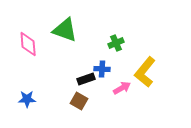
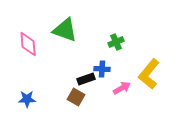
green cross: moved 1 px up
yellow L-shape: moved 4 px right, 2 px down
brown square: moved 3 px left, 4 px up
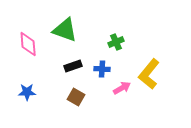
black rectangle: moved 13 px left, 13 px up
blue star: moved 7 px up
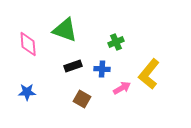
brown square: moved 6 px right, 2 px down
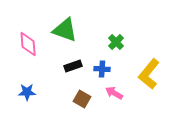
green cross: rotated 21 degrees counterclockwise
pink arrow: moved 8 px left, 5 px down; rotated 120 degrees counterclockwise
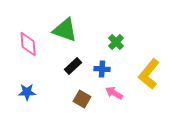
black rectangle: rotated 24 degrees counterclockwise
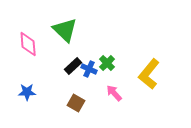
green triangle: rotated 24 degrees clockwise
green cross: moved 9 px left, 21 px down
blue cross: moved 13 px left; rotated 21 degrees clockwise
pink arrow: rotated 18 degrees clockwise
brown square: moved 6 px left, 4 px down
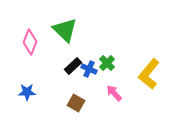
pink diamond: moved 2 px right, 2 px up; rotated 25 degrees clockwise
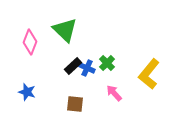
blue cross: moved 2 px left, 1 px up
blue star: rotated 18 degrees clockwise
brown square: moved 1 px left, 1 px down; rotated 24 degrees counterclockwise
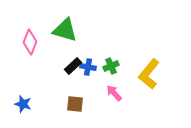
green triangle: rotated 28 degrees counterclockwise
green cross: moved 4 px right, 3 px down; rotated 21 degrees clockwise
blue cross: moved 1 px right, 1 px up; rotated 14 degrees counterclockwise
blue star: moved 4 px left, 12 px down
